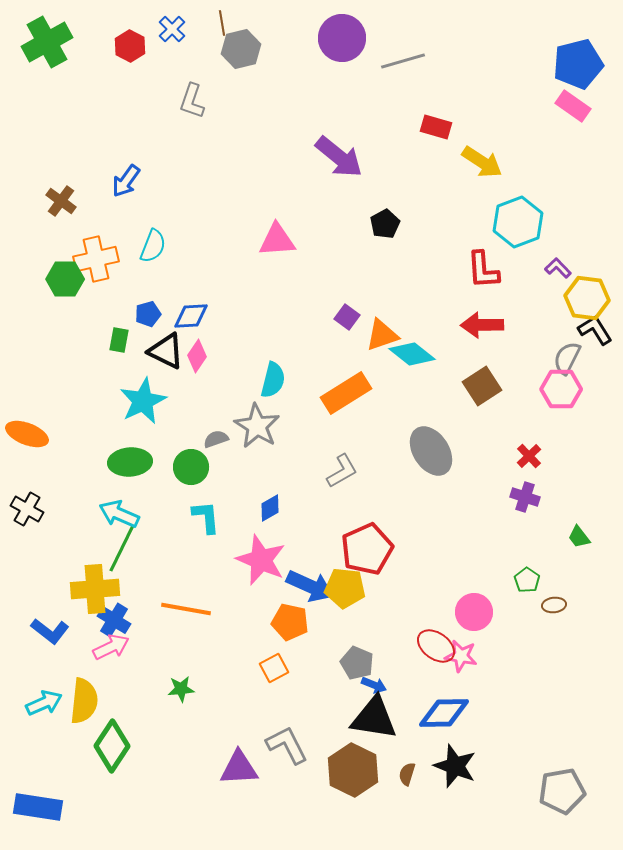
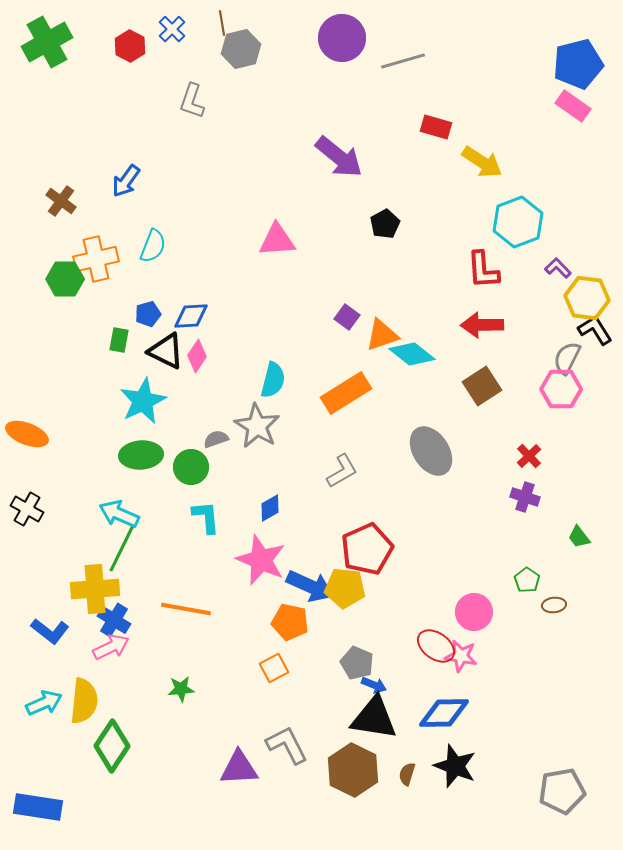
green ellipse at (130, 462): moved 11 px right, 7 px up
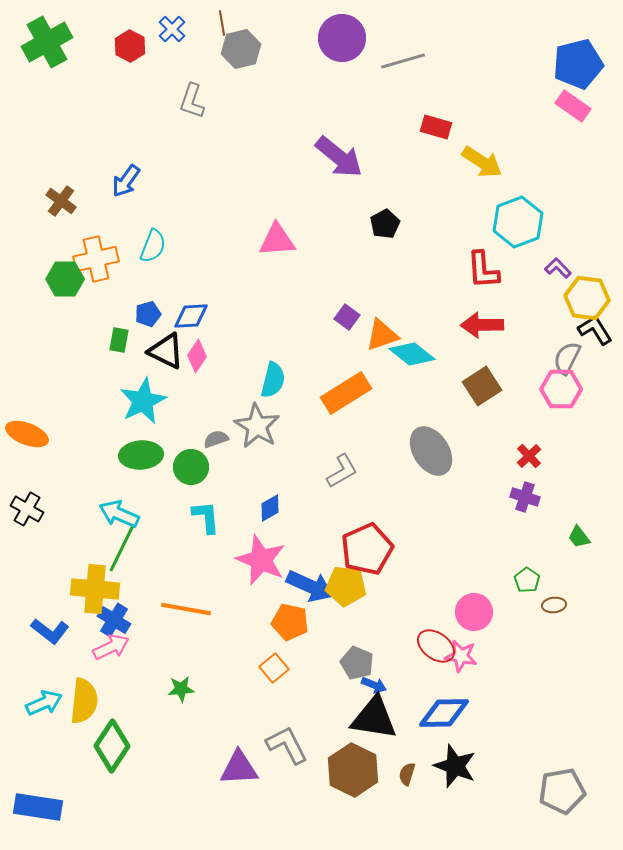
yellow pentagon at (345, 588): moved 1 px right, 2 px up
yellow cross at (95, 589): rotated 9 degrees clockwise
orange square at (274, 668): rotated 12 degrees counterclockwise
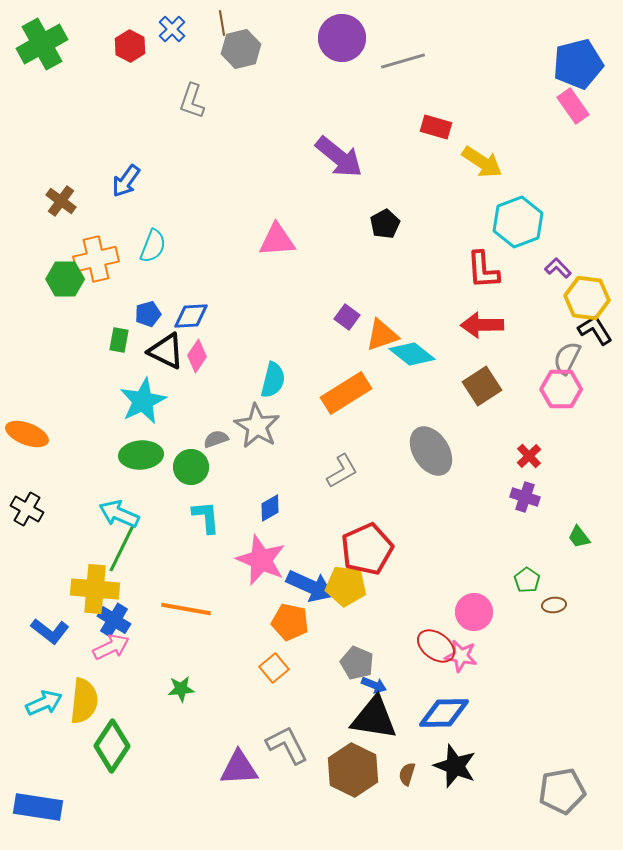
green cross at (47, 42): moved 5 px left, 2 px down
pink rectangle at (573, 106): rotated 20 degrees clockwise
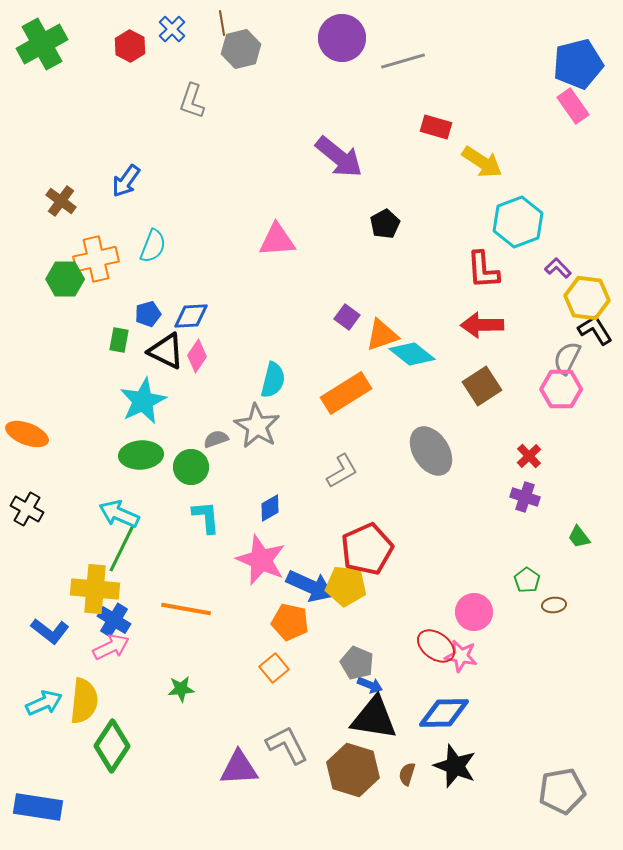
blue arrow at (374, 685): moved 4 px left
brown hexagon at (353, 770): rotated 9 degrees counterclockwise
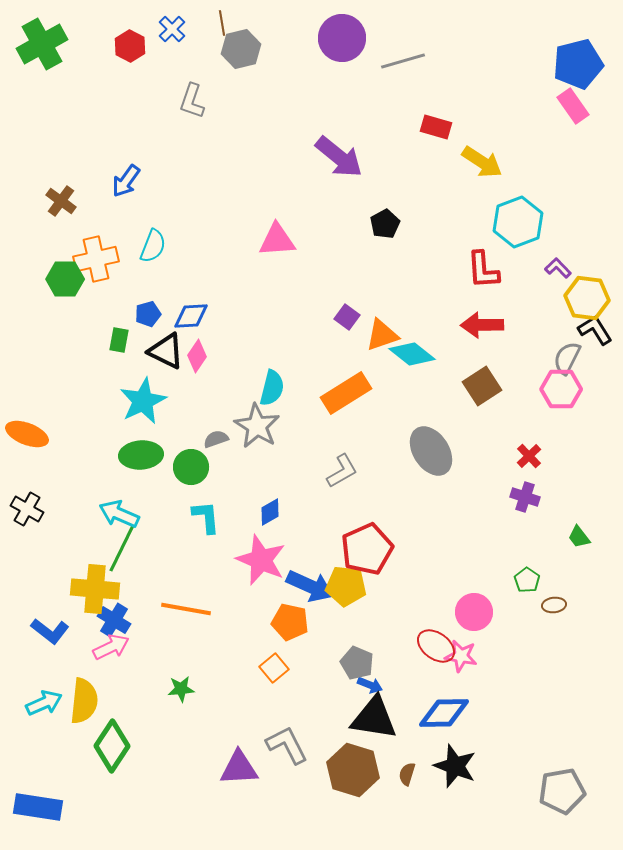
cyan semicircle at (273, 380): moved 1 px left, 8 px down
blue diamond at (270, 508): moved 4 px down
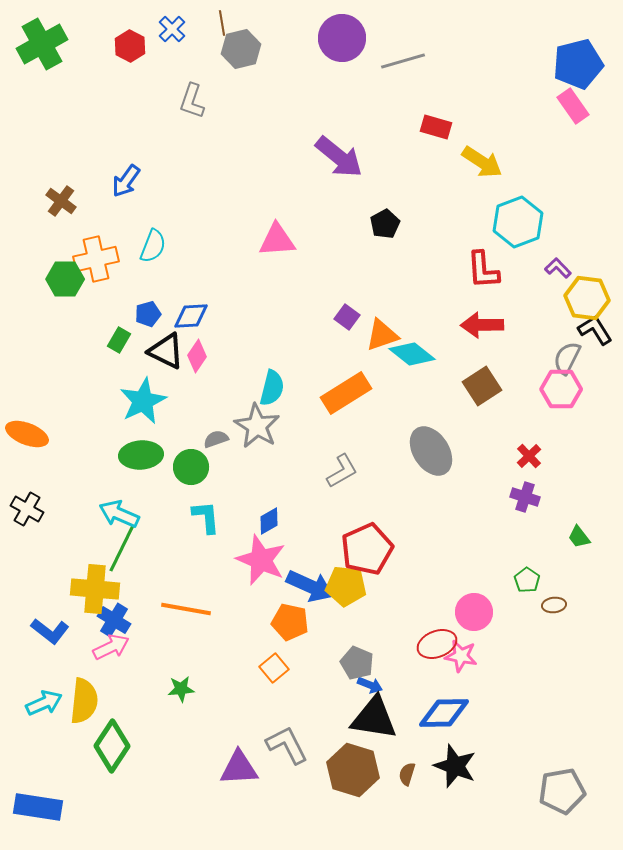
green rectangle at (119, 340): rotated 20 degrees clockwise
blue diamond at (270, 512): moved 1 px left, 9 px down
red ellipse at (436, 646): moved 1 px right, 2 px up; rotated 57 degrees counterclockwise
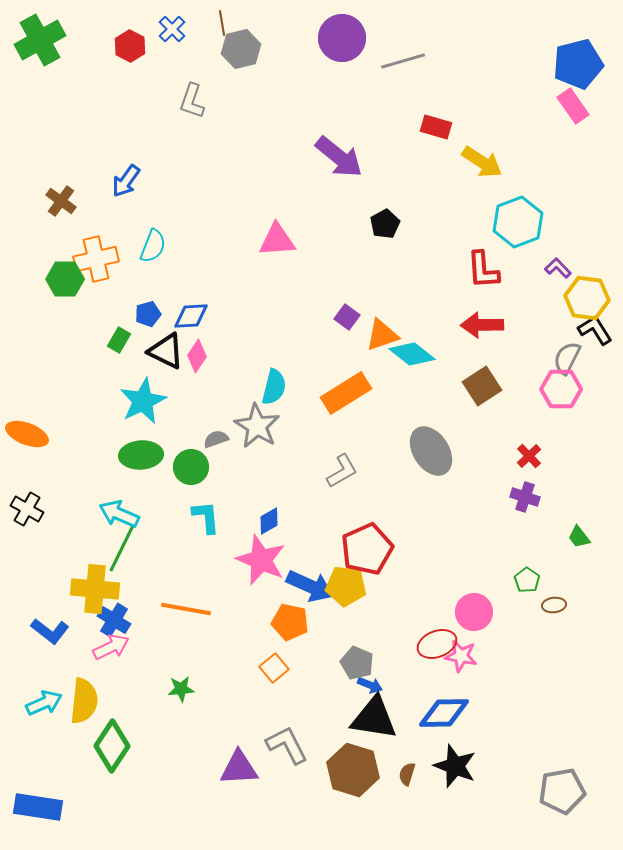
green cross at (42, 44): moved 2 px left, 4 px up
cyan semicircle at (272, 388): moved 2 px right, 1 px up
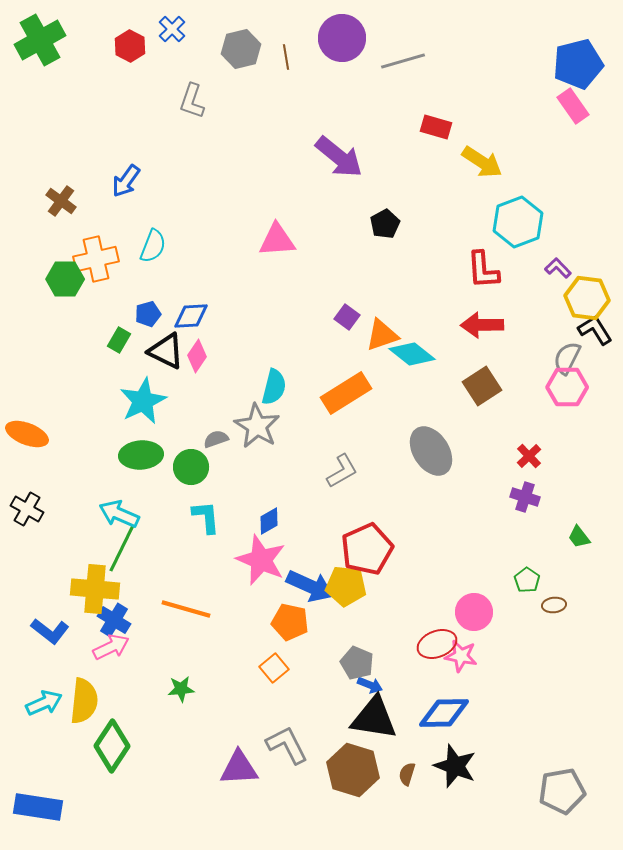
brown line at (222, 23): moved 64 px right, 34 px down
pink hexagon at (561, 389): moved 6 px right, 2 px up
orange line at (186, 609): rotated 6 degrees clockwise
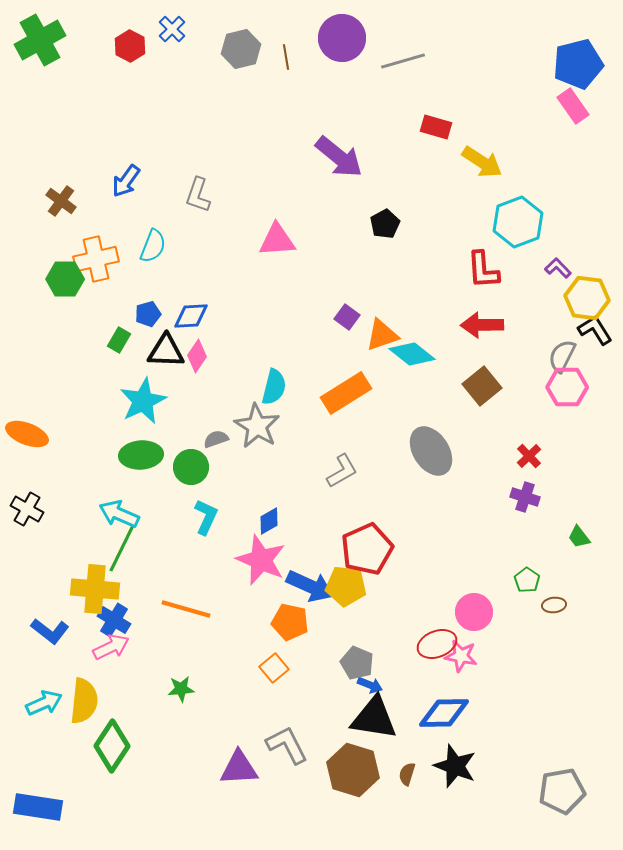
gray L-shape at (192, 101): moved 6 px right, 94 px down
black triangle at (166, 351): rotated 24 degrees counterclockwise
gray semicircle at (567, 358): moved 5 px left, 2 px up
brown square at (482, 386): rotated 6 degrees counterclockwise
cyan L-shape at (206, 517): rotated 30 degrees clockwise
